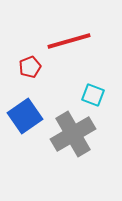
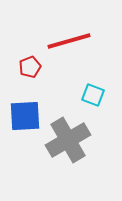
blue square: rotated 32 degrees clockwise
gray cross: moved 5 px left, 6 px down
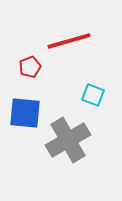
blue square: moved 3 px up; rotated 8 degrees clockwise
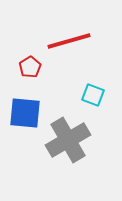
red pentagon: rotated 10 degrees counterclockwise
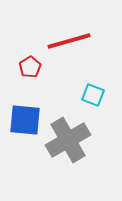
blue square: moved 7 px down
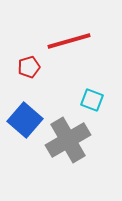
red pentagon: moved 1 px left; rotated 15 degrees clockwise
cyan square: moved 1 px left, 5 px down
blue square: rotated 36 degrees clockwise
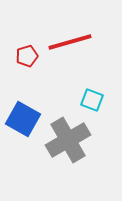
red line: moved 1 px right, 1 px down
red pentagon: moved 2 px left, 11 px up
blue square: moved 2 px left, 1 px up; rotated 12 degrees counterclockwise
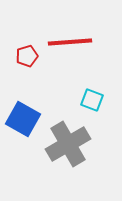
red line: rotated 12 degrees clockwise
gray cross: moved 4 px down
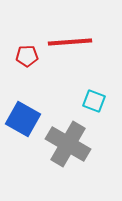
red pentagon: rotated 15 degrees clockwise
cyan square: moved 2 px right, 1 px down
gray cross: rotated 30 degrees counterclockwise
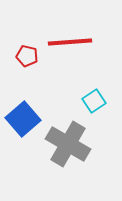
red pentagon: rotated 15 degrees clockwise
cyan square: rotated 35 degrees clockwise
blue square: rotated 20 degrees clockwise
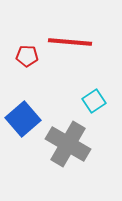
red line: rotated 9 degrees clockwise
red pentagon: rotated 10 degrees counterclockwise
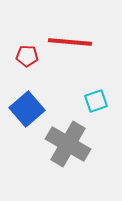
cyan square: moved 2 px right; rotated 15 degrees clockwise
blue square: moved 4 px right, 10 px up
